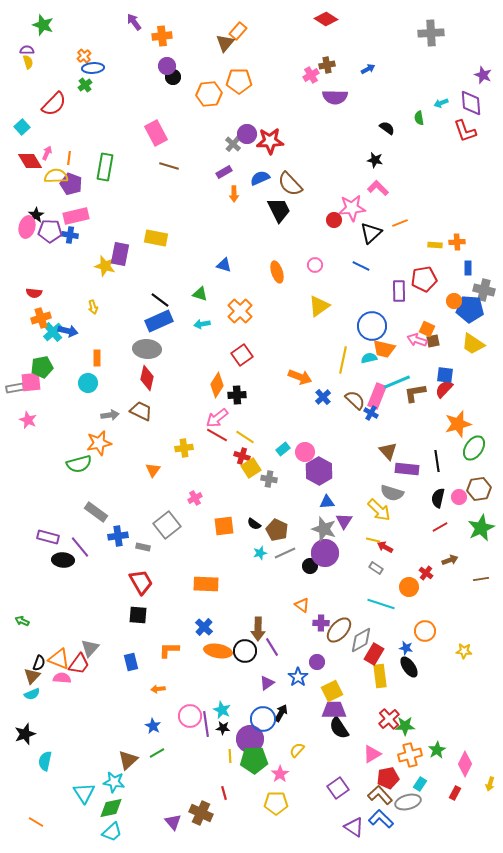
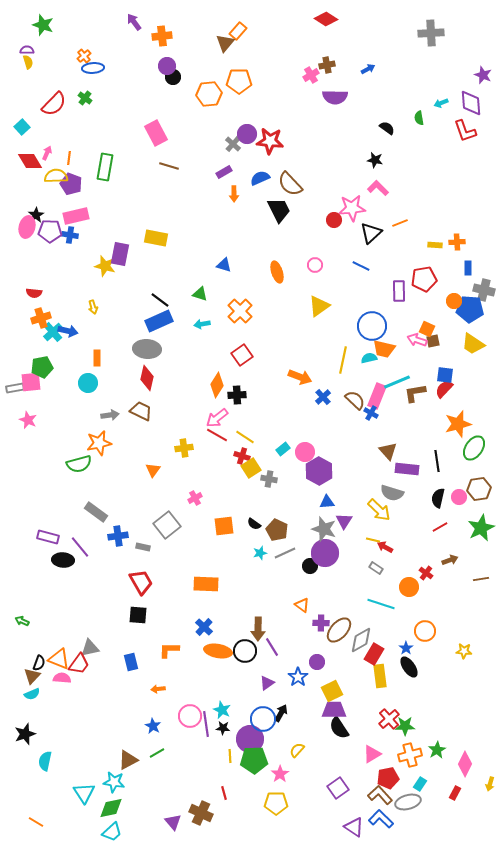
green cross at (85, 85): moved 13 px down; rotated 16 degrees counterclockwise
red star at (270, 141): rotated 8 degrees clockwise
gray triangle at (90, 648): rotated 36 degrees clockwise
blue star at (406, 648): rotated 24 degrees clockwise
brown triangle at (128, 760): rotated 15 degrees clockwise
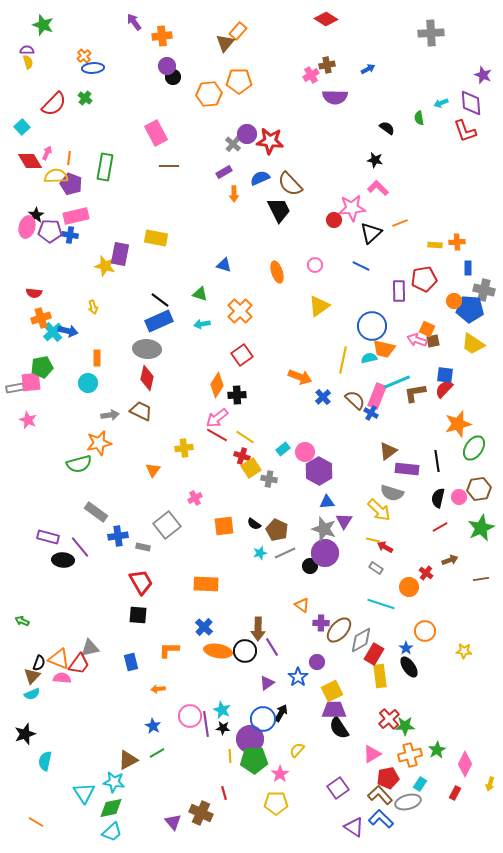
brown line at (169, 166): rotated 18 degrees counterclockwise
brown triangle at (388, 451): rotated 36 degrees clockwise
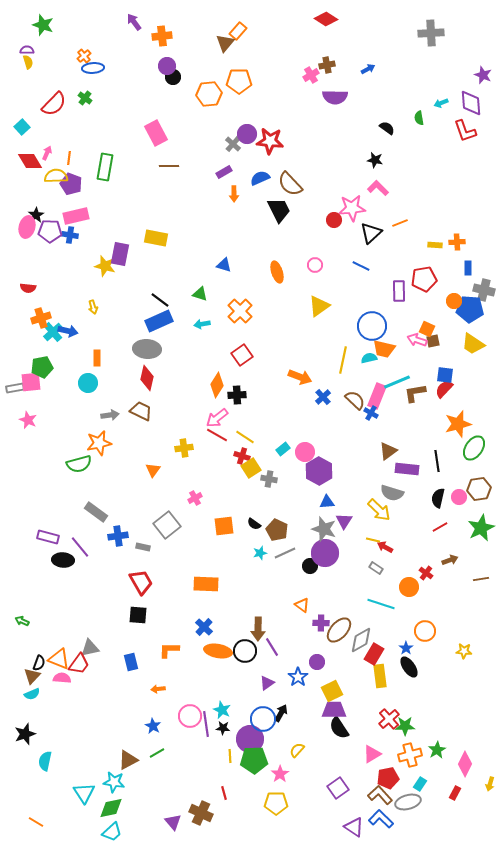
red semicircle at (34, 293): moved 6 px left, 5 px up
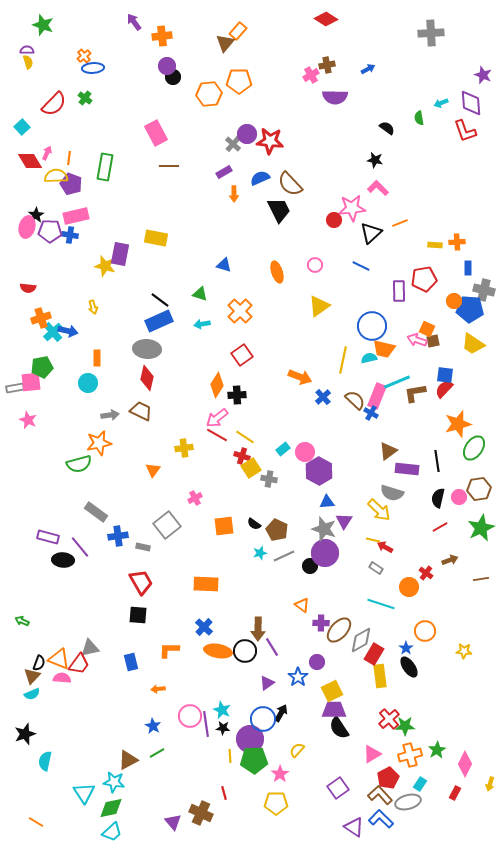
gray line at (285, 553): moved 1 px left, 3 px down
red pentagon at (388, 778): rotated 15 degrees counterclockwise
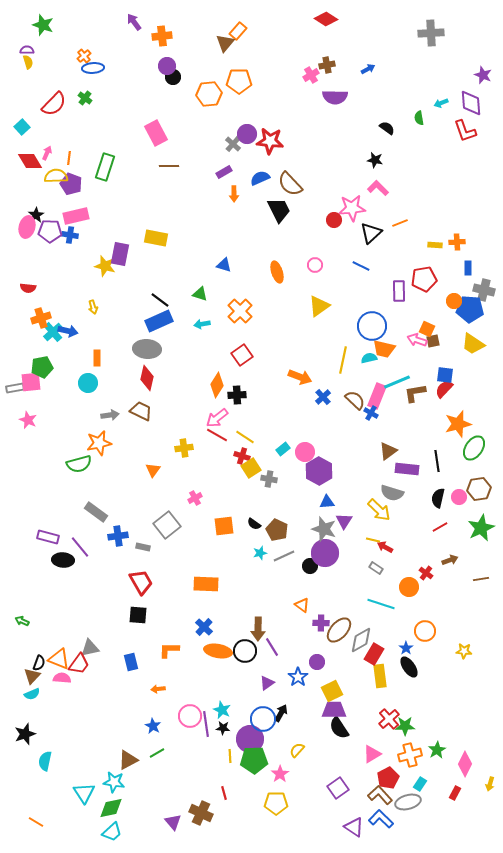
green rectangle at (105, 167): rotated 8 degrees clockwise
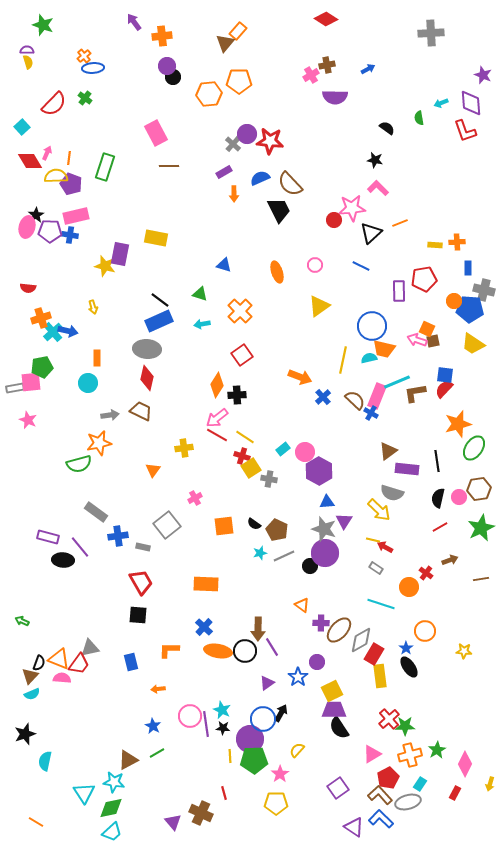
brown triangle at (32, 676): moved 2 px left
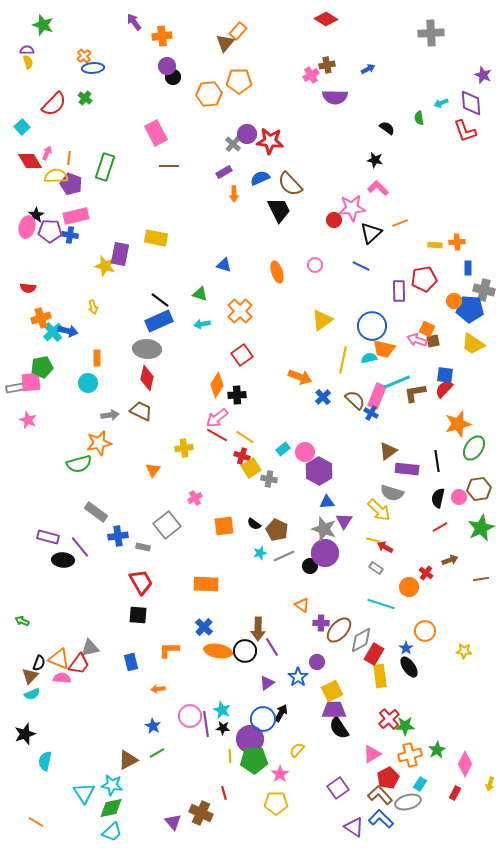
yellow triangle at (319, 306): moved 3 px right, 14 px down
cyan star at (114, 782): moved 2 px left, 3 px down
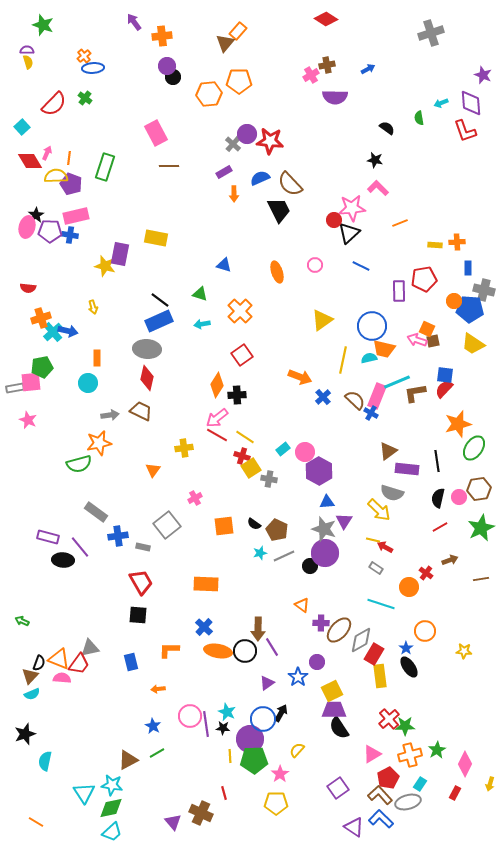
gray cross at (431, 33): rotated 15 degrees counterclockwise
black triangle at (371, 233): moved 22 px left
cyan star at (222, 710): moved 5 px right, 2 px down
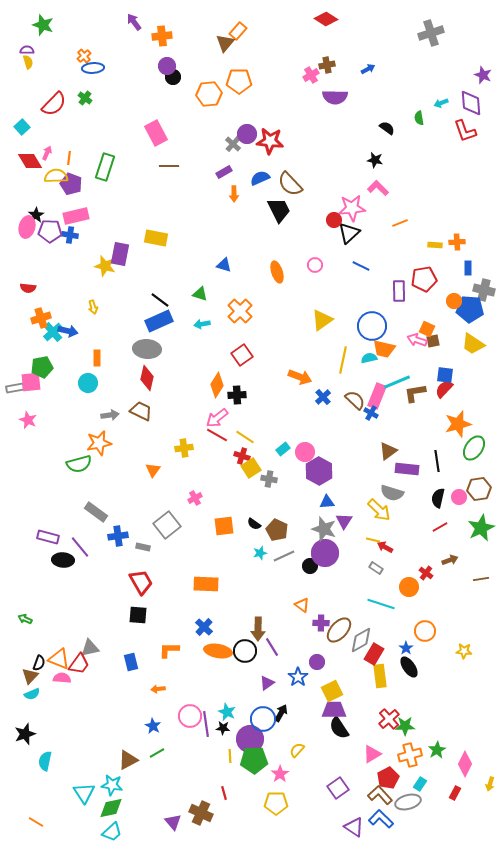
green arrow at (22, 621): moved 3 px right, 2 px up
